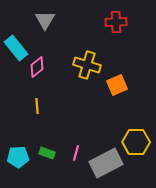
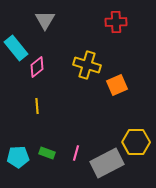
gray rectangle: moved 1 px right
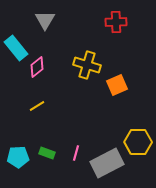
yellow line: rotated 63 degrees clockwise
yellow hexagon: moved 2 px right
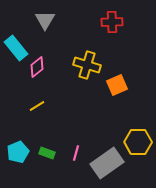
red cross: moved 4 px left
cyan pentagon: moved 5 px up; rotated 20 degrees counterclockwise
gray rectangle: rotated 8 degrees counterclockwise
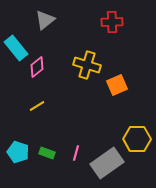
gray triangle: rotated 20 degrees clockwise
yellow hexagon: moved 1 px left, 3 px up
cyan pentagon: rotated 30 degrees counterclockwise
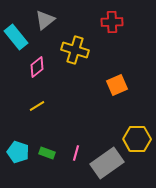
cyan rectangle: moved 11 px up
yellow cross: moved 12 px left, 15 px up
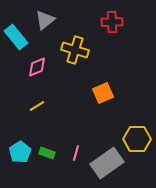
pink diamond: rotated 15 degrees clockwise
orange square: moved 14 px left, 8 px down
cyan pentagon: moved 2 px right; rotated 20 degrees clockwise
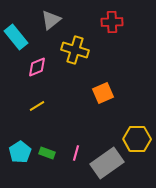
gray triangle: moved 6 px right
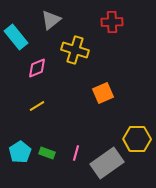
pink diamond: moved 1 px down
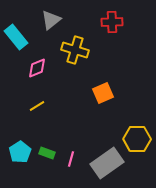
pink line: moved 5 px left, 6 px down
